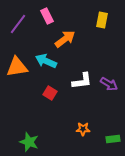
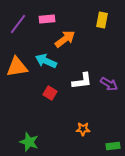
pink rectangle: moved 3 px down; rotated 70 degrees counterclockwise
green rectangle: moved 7 px down
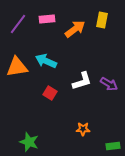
orange arrow: moved 10 px right, 10 px up
white L-shape: rotated 10 degrees counterclockwise
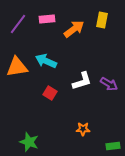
orange arrow: moved 1 px left
